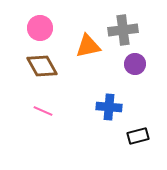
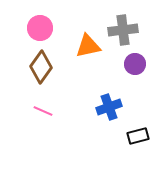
brown diamond: moved 1 px left, 1 px down; rotated 64 degrees clockwise
blue cross: rotated 25 degrees counterclockwise
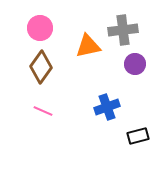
blue cross: moved 2 px left
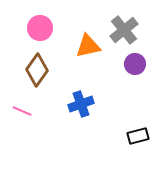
gray cross: moved 1 px right; rotated 32 degrees counterclockwise
brown diamond: moved 4 px left, 3 px down
blue cross: moved 26 px left, 3 px up
pink line: moved 21 px left
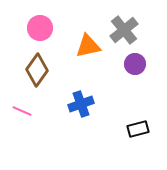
black rectangle: moved 7 px up
